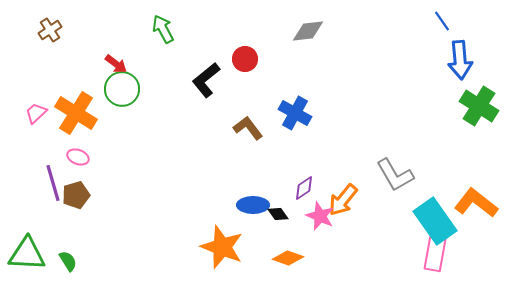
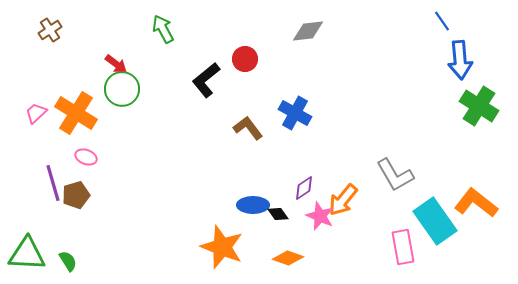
pink ellipse: moved 8 px right
pink rectangle: moved 32 px left, 7 px up; rotated 20 degrees counterclockwise
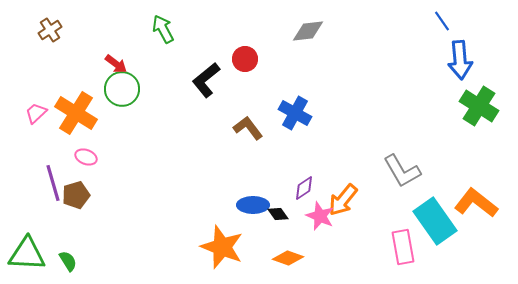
gray L-shape: moved 7 px right, 4 px up
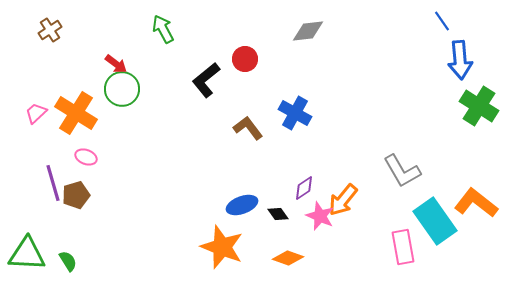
blue ellipse: moved 11 px left; rotated 20 degrees counterclockwise
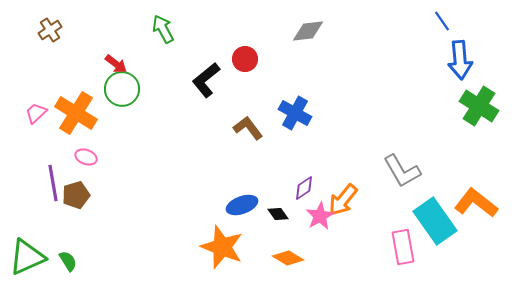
purple line: rotated 6 degrees clockwise
pink star: rotated 20 degrees clockwise
green triangle: moved 3 px down; rotated 27 degrees counterclockwise
orange diamond: rotated 12 degrees clockwise
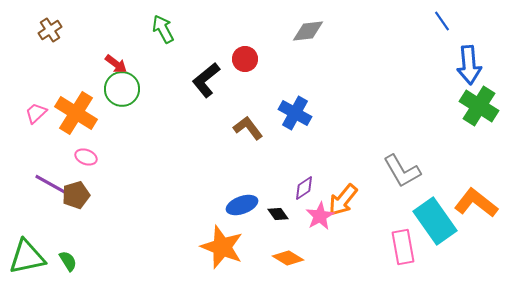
blue arrow: moved 9 px right, 5 px down
purple line: moved 1 px left, 2 px down; rotated 51 degrees counterclockwise
green triangle: rotated 12 degrees clockwise
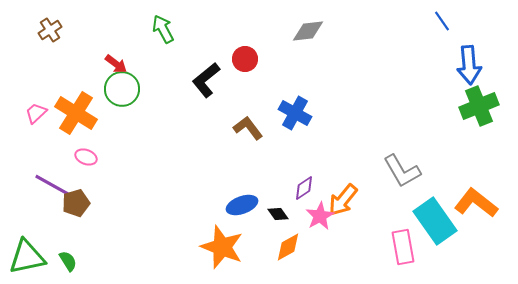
green cross: rotated 36 degrees clockwise
brown pentagon: moved 8 px down
orange diamond: moved 11 px up; rotated 60 degrees counterclockwise
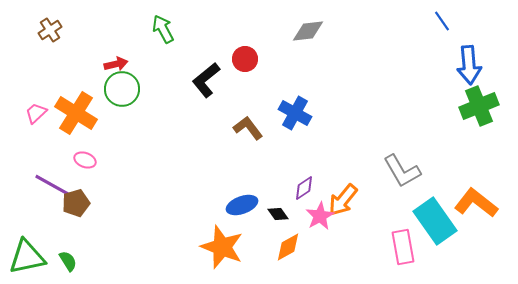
red arrow: rotated 50 degrees counterclockwise
pink ellipse: moved 1 px left, 3 px down
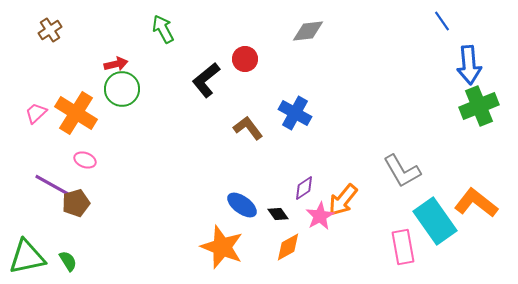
blue ellipse: rotated 56 degrees clockwise
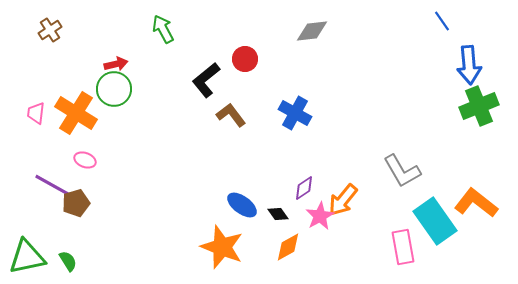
gray diamond: moved 4 px right
green circle: moved 8 px left
pink trapezoid: rotated 40 degrees counterclockwise
brown L-shape: moved 17 px left, 13 px up
